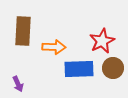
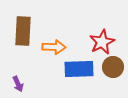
red star: moved 1 px down
brown circle: moved 1 px up
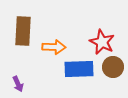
red star: rotated 20 degrees counterclockwise
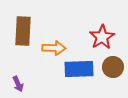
red star: moved 5 px up; rotated 15 degrees clockwise
orange arrow: moved 1 px down
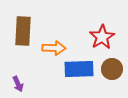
brown circle: moved 1 px left, 2 px down
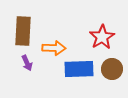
purple arrow: moved 9 px right, 21 px up
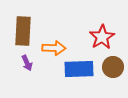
brown circle: moved 1 px right, 2 px up
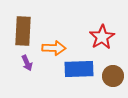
brown circle: moved 9 px down
